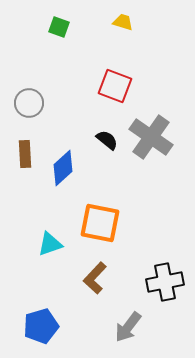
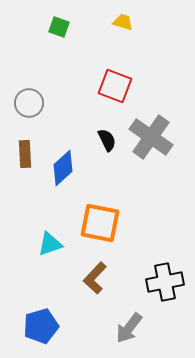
black semicircle: rotated 25 degrees clockwise
gray arrow: moved 1 px right, 1 px down
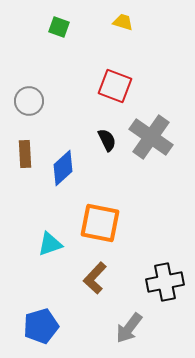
gray circle: moved 2 px up
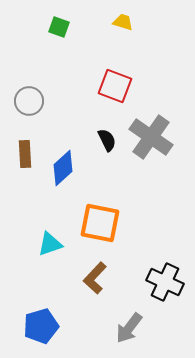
black cross: rotated 36 degrees clockwise
